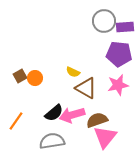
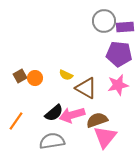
yellow semicircle: moved 7 px left, 3 px down
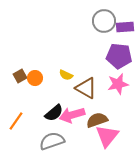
purple pentagon: moved 2 px down
pink star: moved 1 px up
pink triangle: moved 2 px right, 1 px up
gray semicircle: rotated 10 degrees counterclockwise
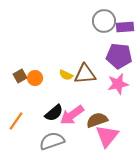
brown triangle: moved 1 px left, 14 px up; rotated 35 degrees counterclockwise
pink arrow: rotated 20 degrees counterclockwise
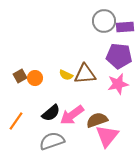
black semicircle: moved 3 px left
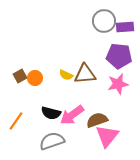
black semicircle: rotated 54 degrees clockwise
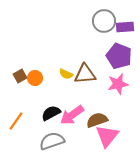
purple pentagon: rotated 15 degrees clockwise
yellow semicircle: moved 1 px up
black semicircle: rotated 138 degrees clockwise
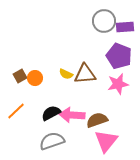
pink arrow: rotated 40 degrees clockwise
orange line: moved 10 px up; rotated 12 degrees clockwise
pink triangle: moved 1 px left, 5 px down
